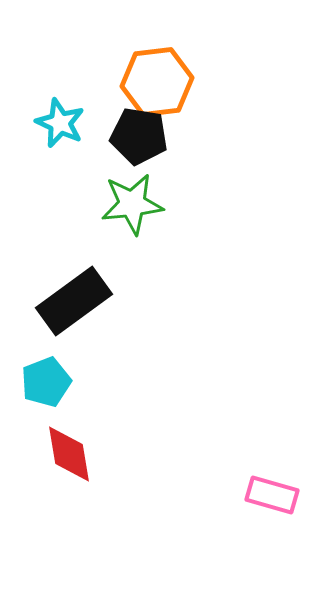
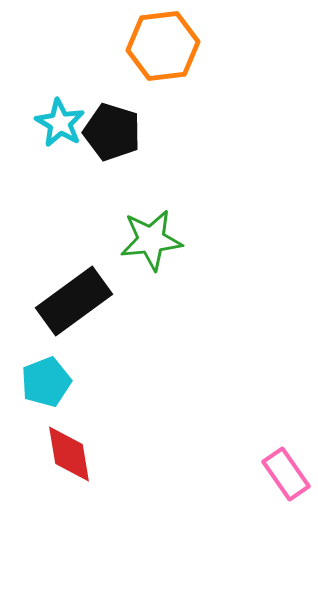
orange hexagon: moved 6 px right, 36 px up
cyan star: rotated 6 degrees clockwise
black pentagon: moved 27 px left, 4 px up; rotated 8 degrees clockwise
green star: moved 19 px right, 36 px down
pink rectangle: moved 14 px right, 21 px up; rotated 39 degrees clockwise
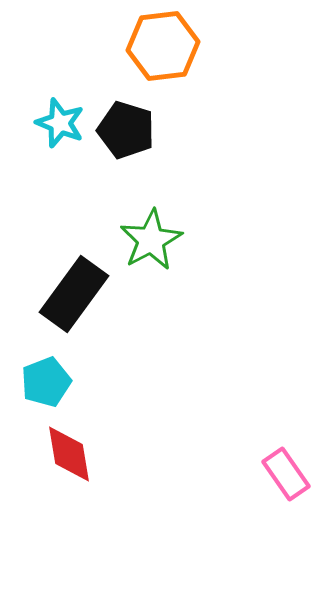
cyan star: rotated 9 degrees counterclockwise
black pentagon: moved 14 px right, 2 px up
green star: rotated 22 degrees counterclockwise
black rectangle: moved 7 px up; rotated 18 degrees counterclockwise
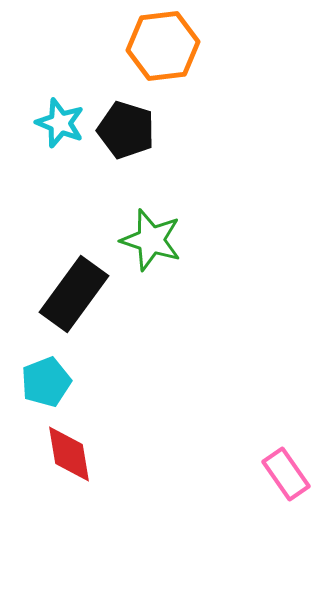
green star: rotated 26 degrees counterclockwise
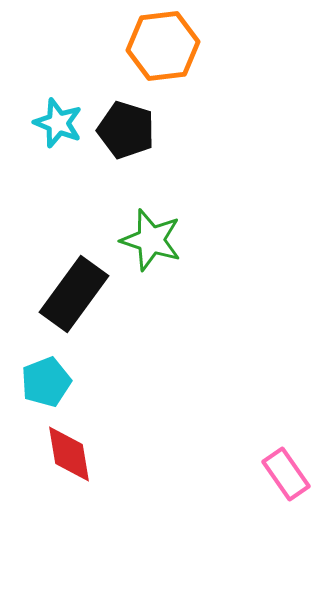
cyan star: moved 2 px left
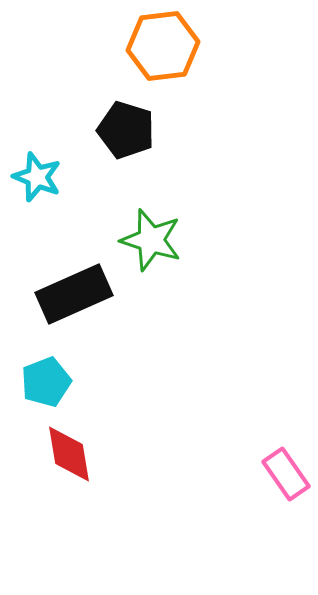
cyan star: moved 21 px left, 54 px down
black rectangle: rotated 30 degrees clockwise
